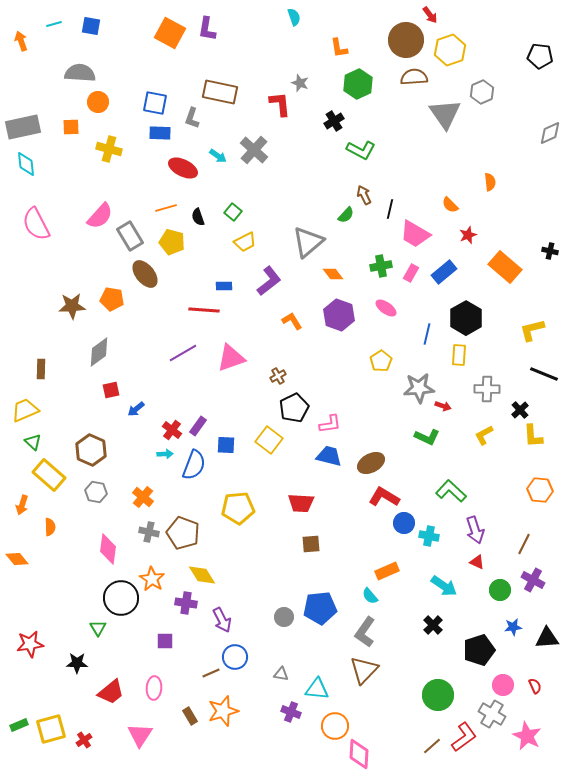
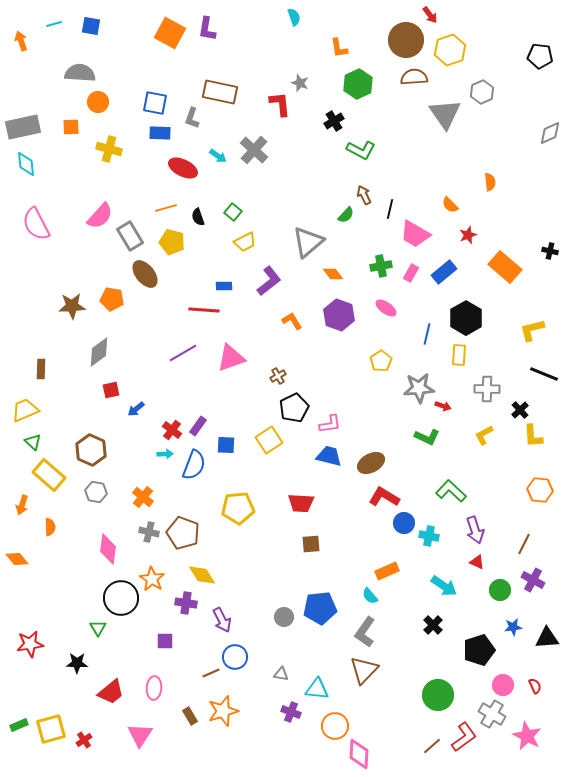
yellow square at (269, 440): rotated 20 degrees clockwise
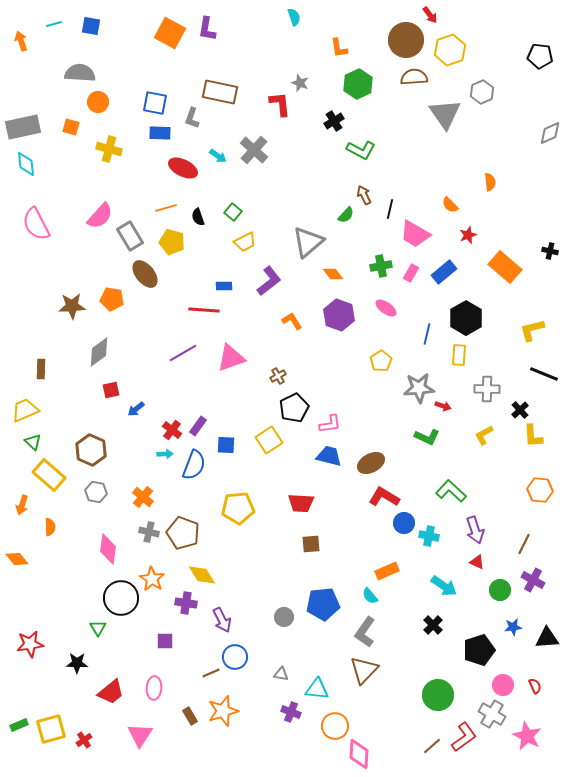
orange square at (71, 127): rotated 18 degrees clockwise
blue pentagon at (320, 608): moved 3 px right, 4 px up
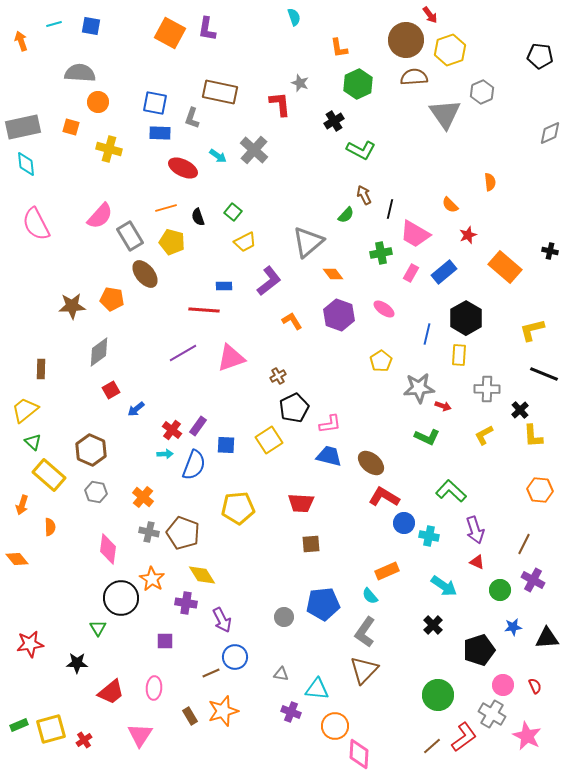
green cross at (381, 266): moved 13 px up
pink ellipse at (386, 308): moved 2 px left, 1 px down
red square at (111, 390): rotated 18 degrees counterclockwise
yellow trapezoid at (25, 410): rotated 16 degrees counterclockwise
brown ellipse at (371, 463): rotated 68 degrees clockwise
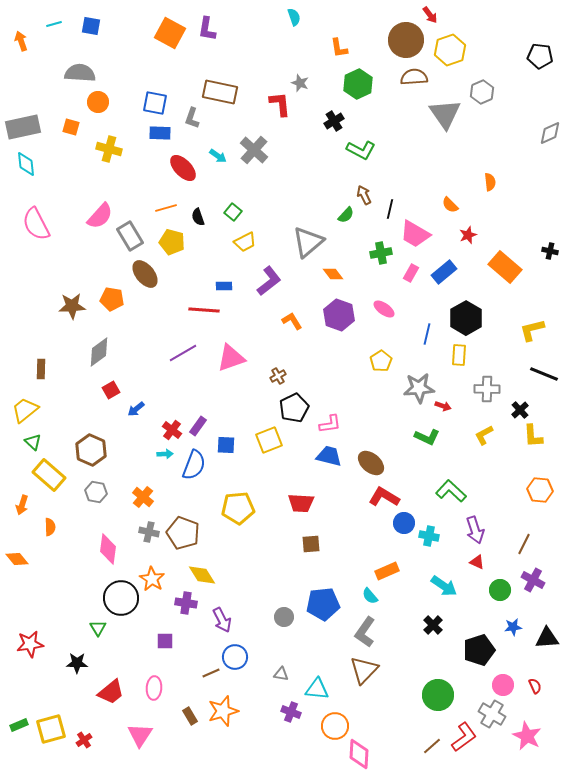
red ellipse at (183, 168): rotated 20 degrees clockwise
yellow square at (269, 440): rotated 12 degrees clockwise
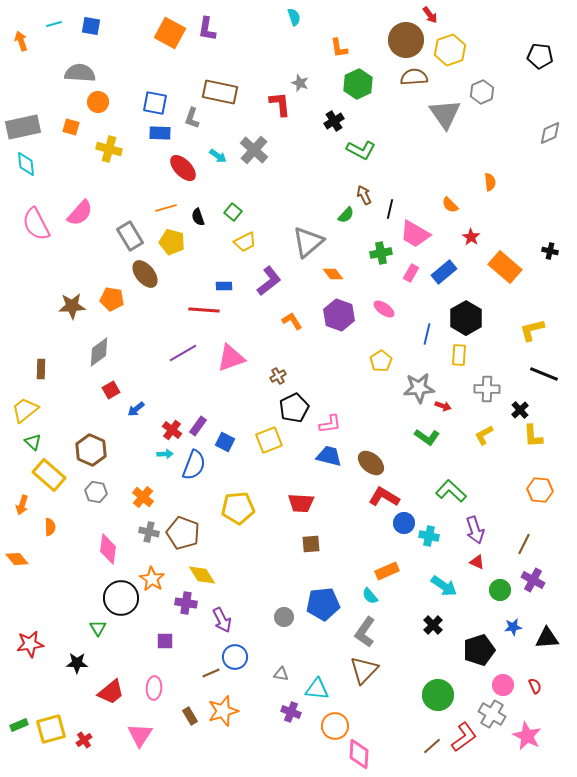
pink semicircle at (100, 216): moved 20 px left, 3 px up
red star at (468, 235): moved 3 px right, 2 px down; rotated 18 degrees counterclockwise
green L-shape at (427, 437): rotated 10 degrees clockwise
blue square at (226, 445): moved 1 px left, 3 px up; rotated 24 degrees clockwise
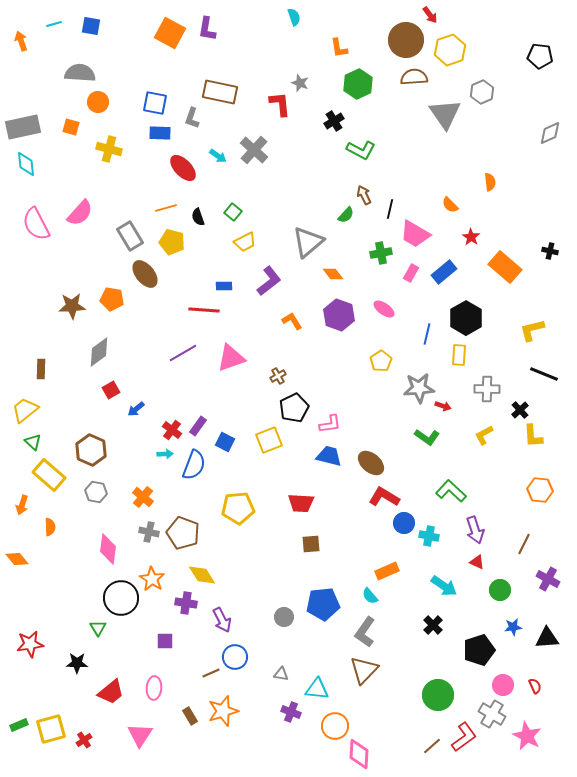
purple cross at (533, 580): moved 15 px right, 1 px up
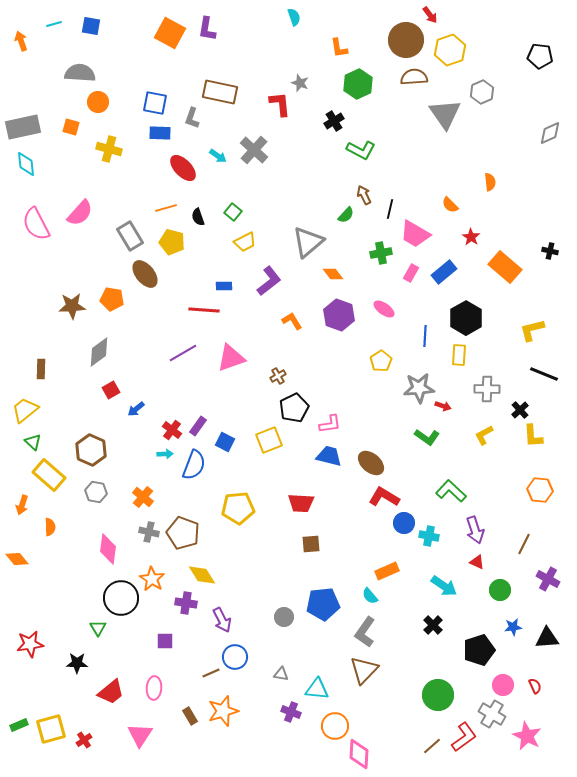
blue line at (427, 334): moved 2 px left, 2 px down; rotated 10 degrees counterclockwise
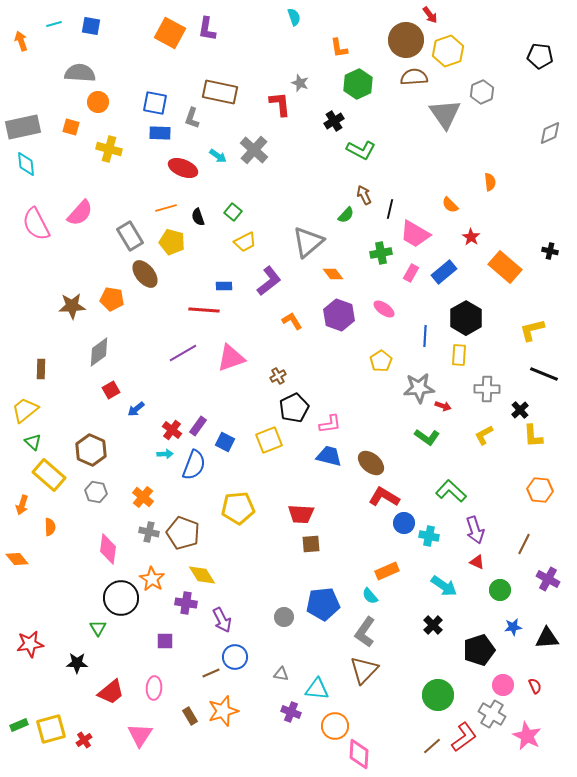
yellow hexagon at (450, 50): moved 2 px left, 1 px down
red ellipse at (183, 168): rotated 24 degrees counterclockwise
red trapezoid at (301, 503): moved 11 px down
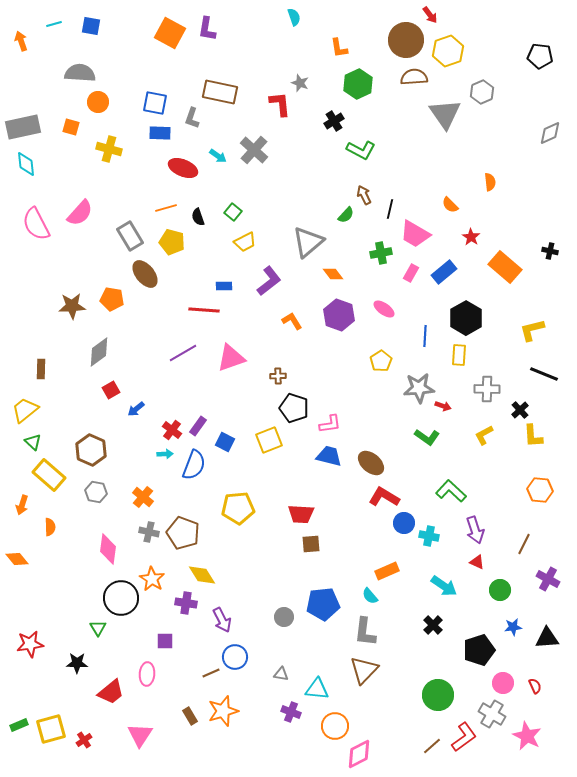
brown cross at (278, 376): rotated 28 degrees clockwise
black pentagon at (294, 408): rotated 28 degrees counterclockwise
gray L-shape at (365, 632): rotated 28 degrees counterclockwise
pink circle at (503, 685): moved 2 px up
pink ellipse at (154, 688): moved 7 px left, 14 px up
pink diamond at (359, 754): rotated 60 degrees clockwise
